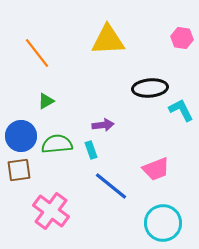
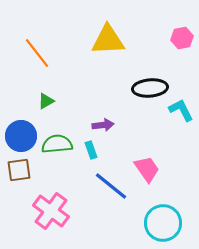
pink hexagon: rotated 20 degrees counterclockwise
pink trapezoid: moved 9 px left; rotated 104 degrees counterclockwise
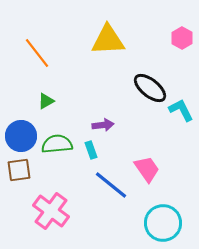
pink hexagon: rotated 20 degrees counterclockwise
black ellipse: rotated 44 degrees clockwise
blue line: moved 1 px up
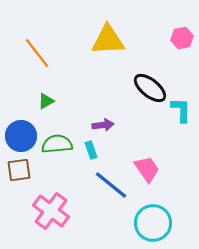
pink hexagon: rotated 20 degrees clockwise
cyan L-shape: rotated 28 degrees clockwise
cyan circle: moved 10 px left
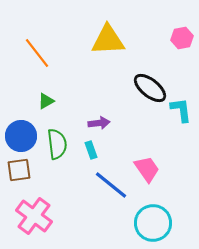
cyan L-shape: rotated 8 degrees counterclockwise
purple arrow: moved 4 px left, 2 px up
green semicircle: rotated 88 degrees clockwise
pink cross: moved 17 px left, 5 px down
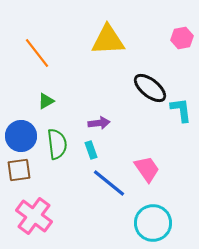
blue line: moved 2 px left, 2 px up
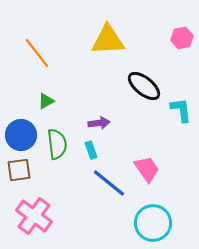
black ellipse: moved 6 px left, 2 px up
blue circle: moved 1 px up
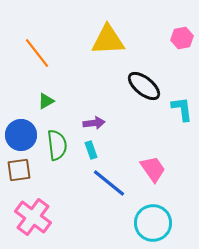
cyan L-shape: moved 1 px right, 1 px up
purple arrow: moved 5 px left
green semicircle: moved 1 px down
pink trapezoid: moved 6 px right
pink cross: moved 1 px left, 1 px down
